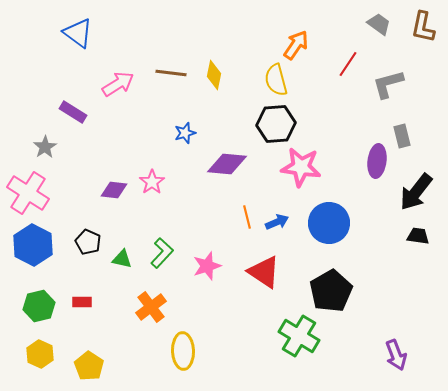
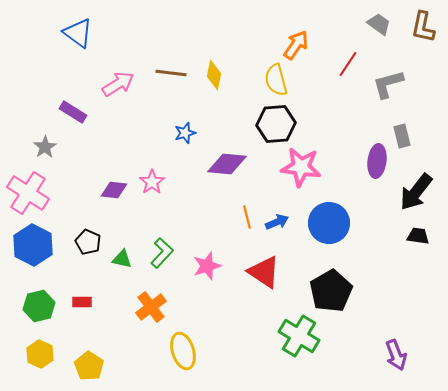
yellow ellipse at (183, 351): rotated 15 degrees counterclockwise
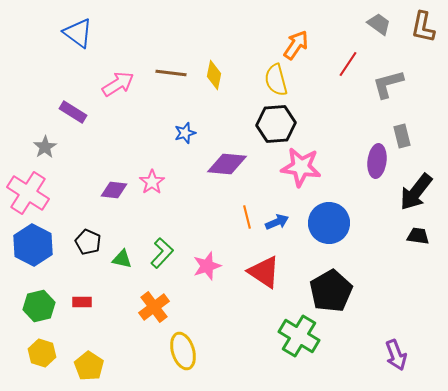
orange cross at (151, 307): moved 3 px right
yellow hexagon at (40, 354): moved 2 px right, 1 px up; rotated 8 degrees counterclockwise
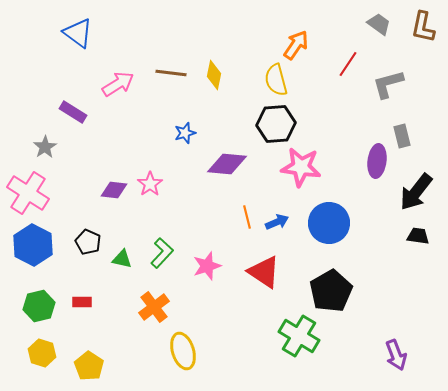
pink star at (152, 182): moved 2 px left, 2 px down
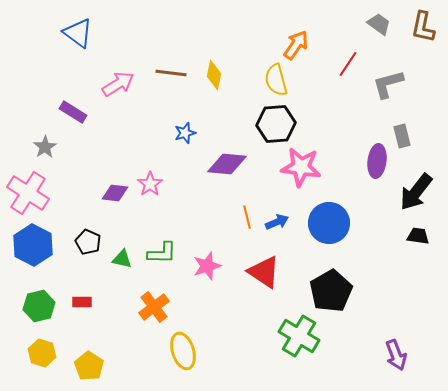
purple diamond at (114, 190): moved 1 px right, 3 px down
green L-shape at (162, 253): rotated 48 degrees clockwise
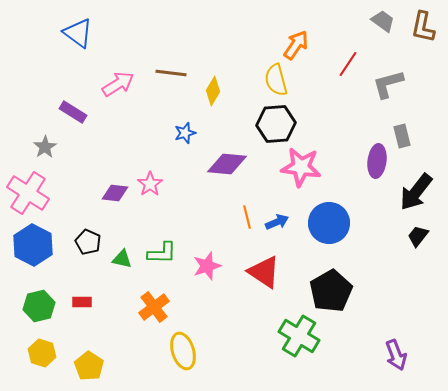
gray trapezoid at (379, 24): moved 4 px right, 3 px up
yellow diamond at (214, 75): moved 1 px left, 16 px down; rotated 20 degrees clockwise
black trapezoid at (418, 236): rotated 60 degrees counterclockwise
